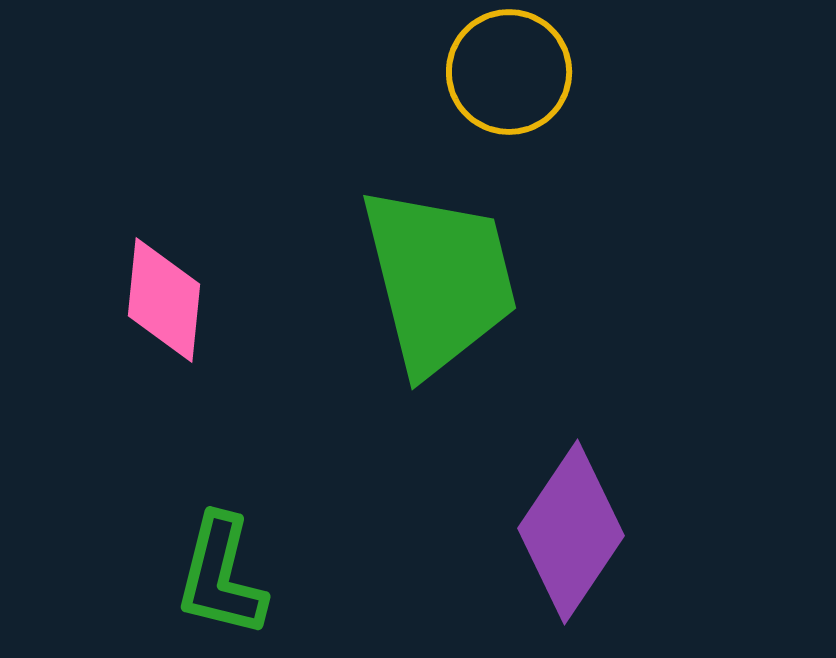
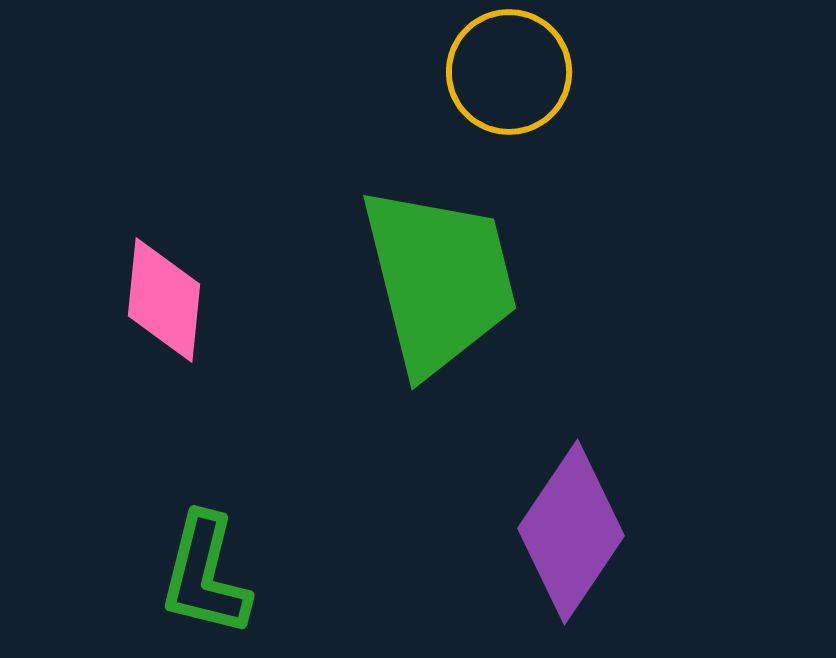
green L-shape: moved 16 px left, 1 px up
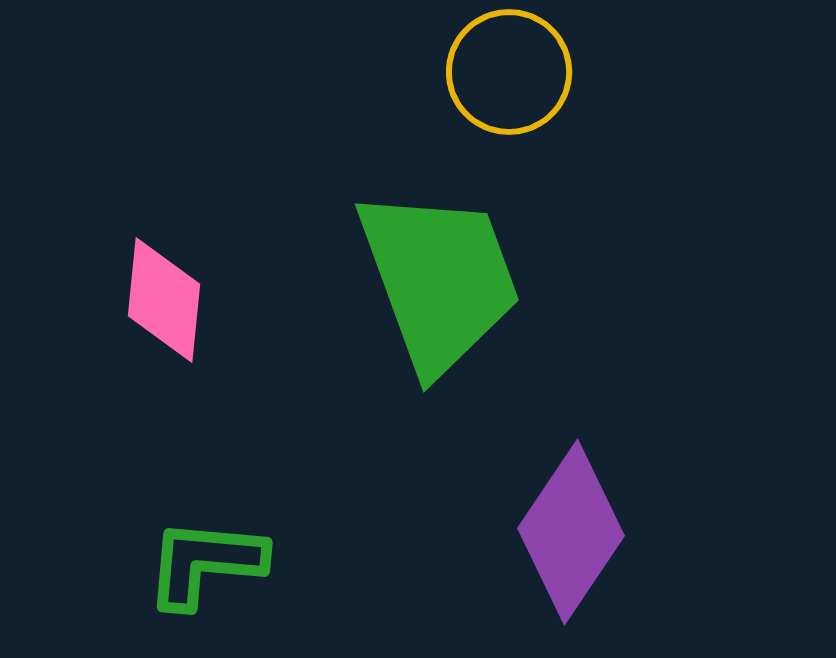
green trapezoid: rotated 6 degrees counterclockwise
green L-shape: moved 12 px up; rotated 81 degrees clockwise
